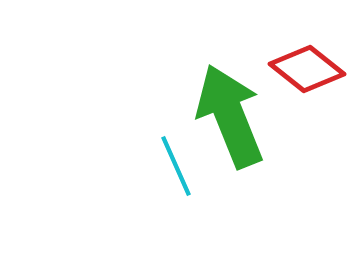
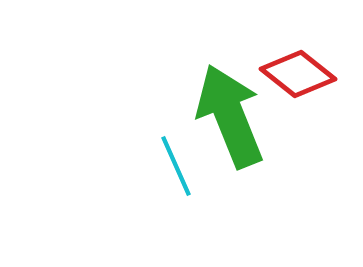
red diamond: moved 9 px left, 5 px down
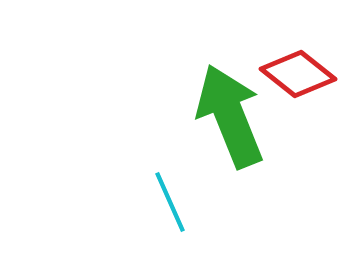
cyan line: moved 6 px left, 36 px down
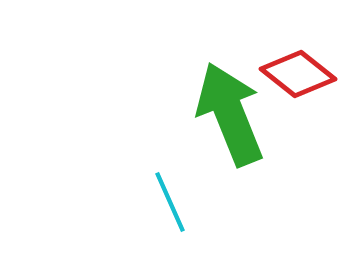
green arrow: moved 2 px up
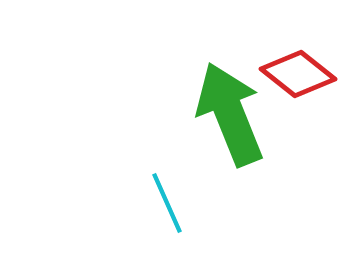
cyan line: moved 3 px left, 1 px down
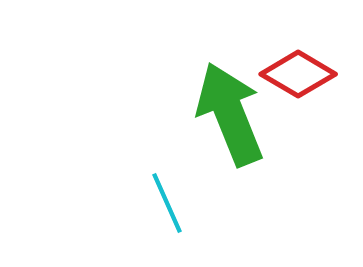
red diamond: rotated 8 degrees counterclockwise
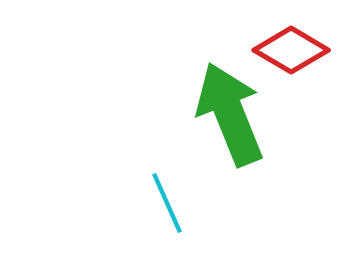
red diamond: moved 7 px left, 24 px up
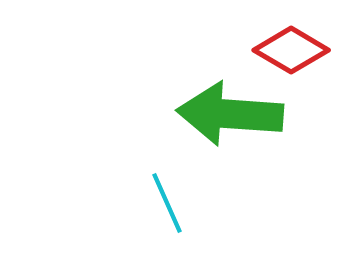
green arrow: rotated 64 degrees counterclockwise
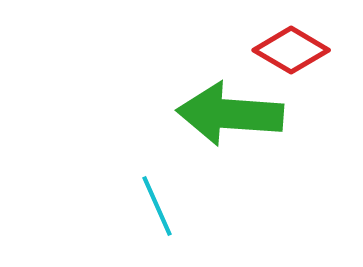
cyan line: moved 10 px left, 3 px down
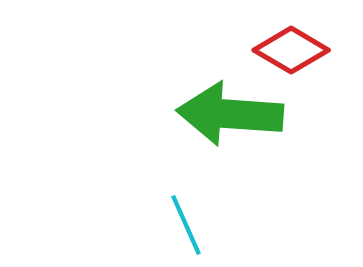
cyan line: moved 29 px right, 19 px down
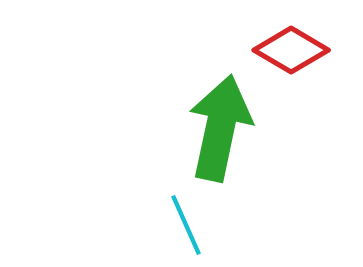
green arrow: moved 10 px left, 14 px down; rotated 98 degrees clockwise
